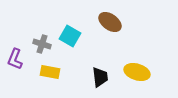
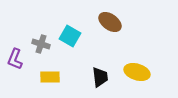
gray cross: moved 1 px left
yellow rectangle: moved 5 px down; rotated 12 degrees counterclockwise
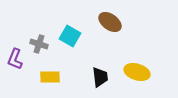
gray cross: moved 2 px left
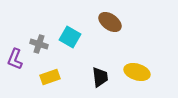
cyan square: moved 1 px down
yellow rectangle: rotated 18 degrees counterclockwise
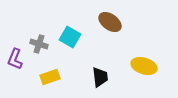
yellow ellipse: moved 7 px right, 6 px up
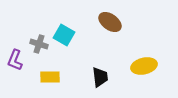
cyan square: moved 6 px left, 2 px up
purple L-shape: moved 1 px down
yellow ellipse: rotated 30 degrees counterclockwise
yellow rectangle: rotated 18 degrees clockwise
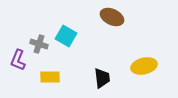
brown ellipse: moved 2 px right, 5 px up; rotated 10 degrees counterclockwise
cyan square: moved 2 px right, 1 px down
purple L-shape: moved 3 px right
black trapezoid: moved 2 px right, 1 px down
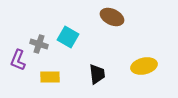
cyan square: moved 2 px right, 1 px down
black trapezoid: moved 5 px left, 4 px up
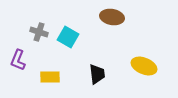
brown ellipse: rotated 15 degrees counterclockwise
gray cross: moved 12 px up
yellow ellipse: rotated 35 degrees clockwise
